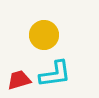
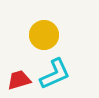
cyan L-shape: rotated 16 degrees counterclockwise
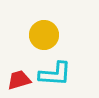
cyan L-shape: rotated 28 degrees clockwise
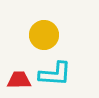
red trapezoid: rotated 15 degrees clockwise
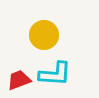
red trapezoid: rotated 20 degrees counterclockwise
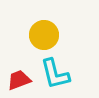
cyan L-shape: rotated 72 degrees clockwise
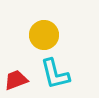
red trapezoid: moved 3 px left
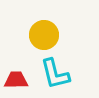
red trapezoid: rotated 20 degrees clockwise
